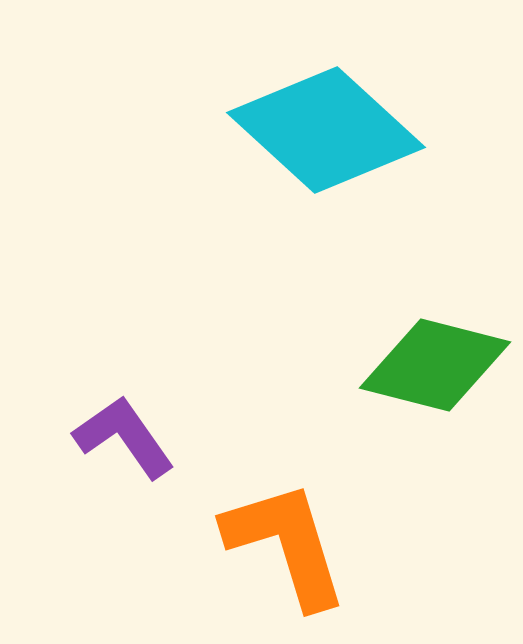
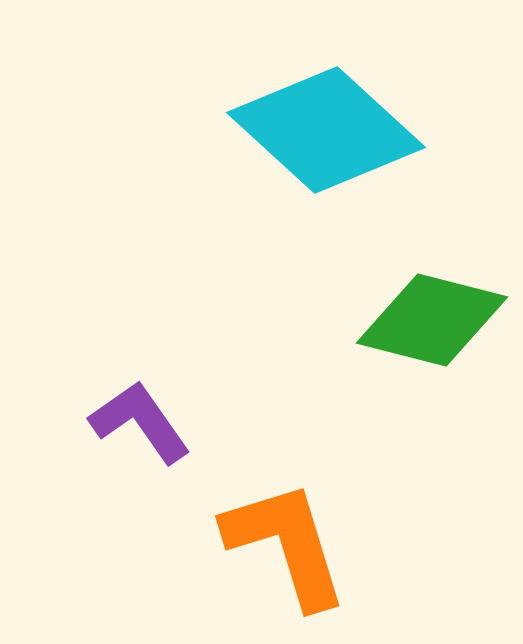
green diamond: moved 3 px left, 45 px up
purple L-shape: moved 16 px right, 15 px up
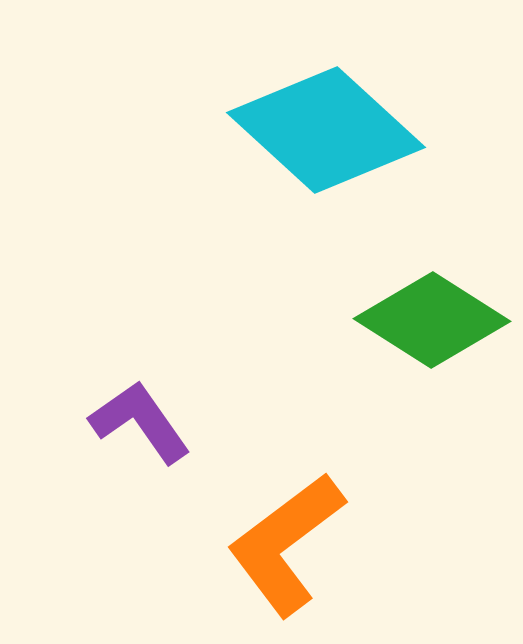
green diamond: rotated 18 degrees clockwise
orange L-shape: rotated 110 degrees counterclockwise
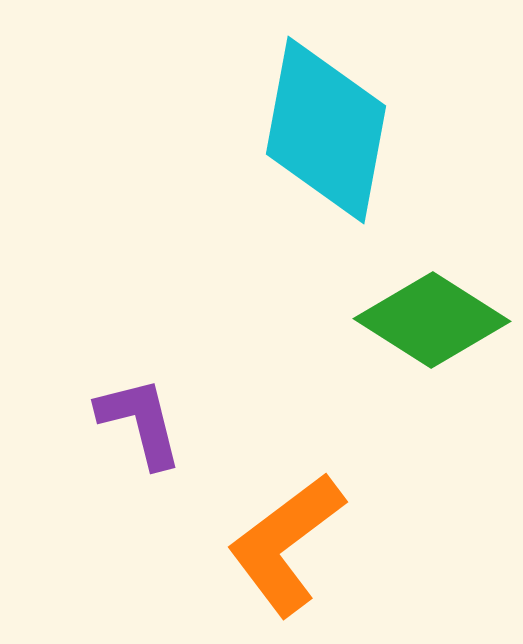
cyan diamond: rotated 58 degrees clockwise
purple L-shape: rotated 21 degrees clockwise
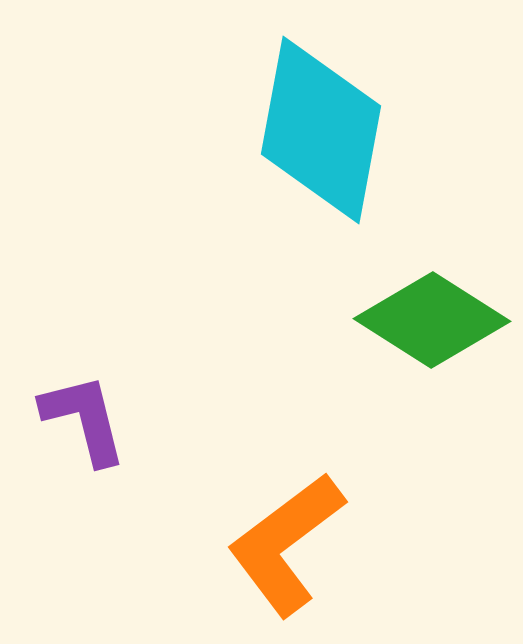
cyan diamond: moved 5 px left
purple L-shape: moved 56 px left, 3 px up
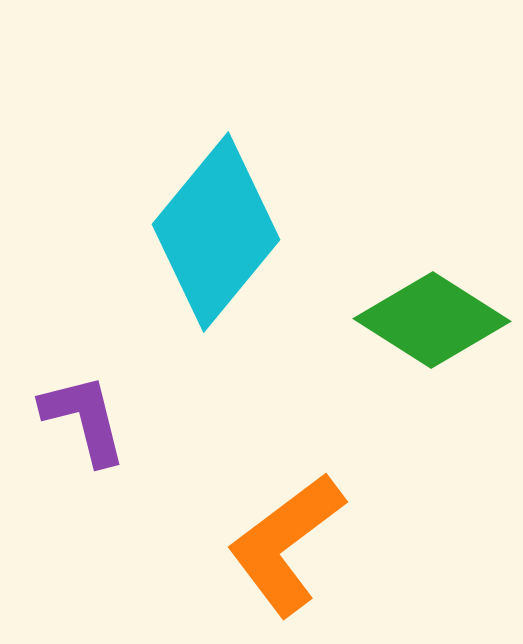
cyan diamond: moved 105 px left, 102 px down; rotated 29 degrees clockwise
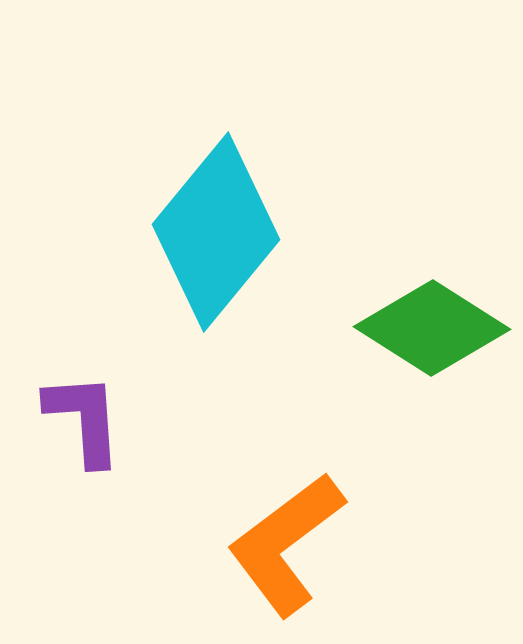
green diamond: moved 8 px down
purple L-shape: rotated 10 degrees clockwise
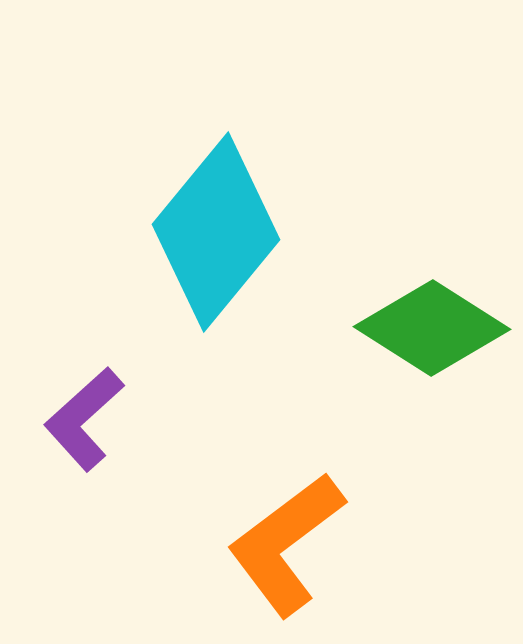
purple L-shape: rotated 128 degrees counterclockwise
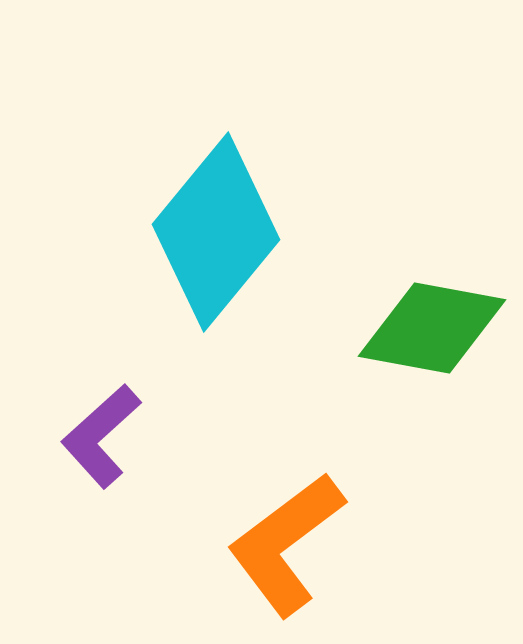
green diamond: rotated 22 degrees counterclockwise
purple L-shape: moved 17 px right, 17 px down
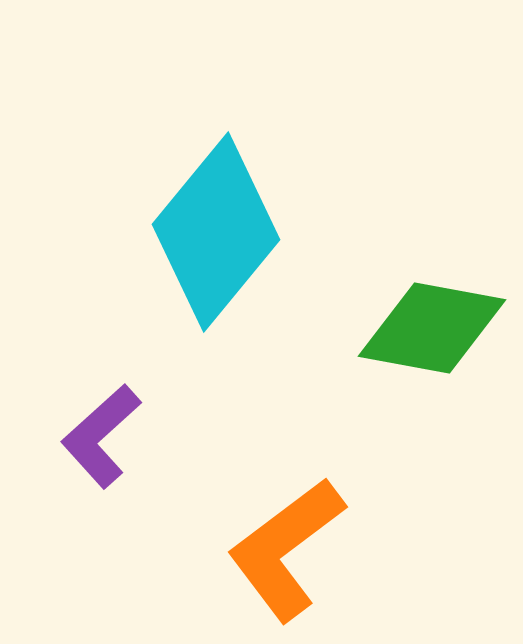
orange L-shape: moved 5 px down
